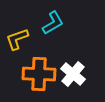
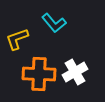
cyan L-shape: moved 1 px right; rotated 80 degrees clockwise
white cross: moved 2 px right, 2 px up; rotated 20 degrees clockwise
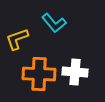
white cross: rotated 35 degrees clockwise
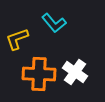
white cross: rotated 30 degrees clockwise
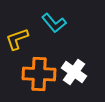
white cross: moved 1 px left
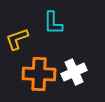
cyan L-shape: moved 1 px left; rotated 40 degrees clockwise
white cross: rotated 30 degrees clockwise
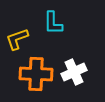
orange cross: moved 3 px left
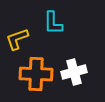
white cross: rotated 10 degrees clockwise
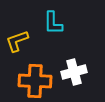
yellow L-shape: moved 2 px down
orange cross: moved 1 px left, 7 px down
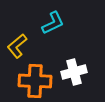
cyan L-shape: rotated 115 degrees counterclockwise
yellow L-shape: moved 5 px down; rotated 20 degrees counterclockwise
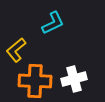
yellow L-shape: moved 1 px left, 4 px down
white cross: moved 7 px down
